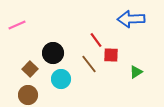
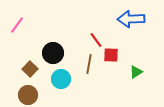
pink line: rotated 30 degrees counterclockwise
brown line: rotated 48 degrees clockwise
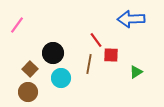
cyan circle: moved 1 px up
brown circle: moved 3 px up
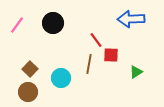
black circle: moved 30 px up
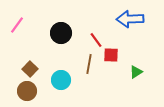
blue arrow: moved 1 px left
black circle: moved 8 px right, 10 px down
cyan circle: moved 2 px down
brown circle: moved 1 px left, 1 px up
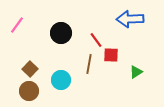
brown circle: moved 2 px right
